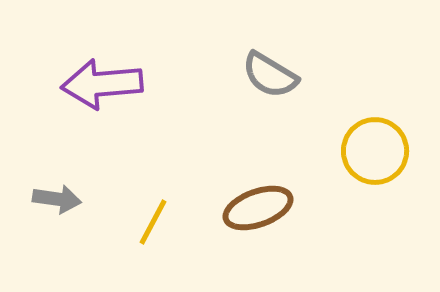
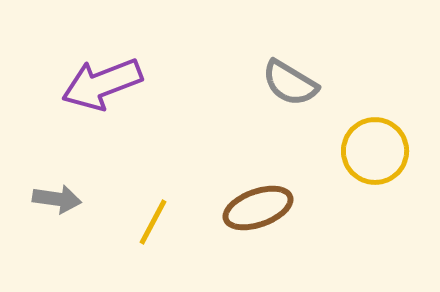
gray semicircle: moved 20 px right, 8 px down
purple arrow: rotated 16 degrees counterclockwise
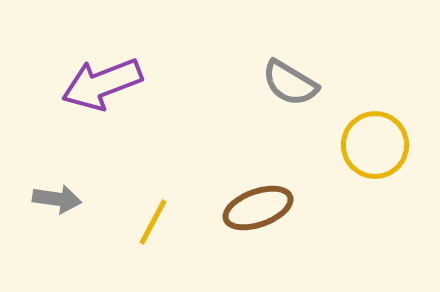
yellow circle: moved 6 px up
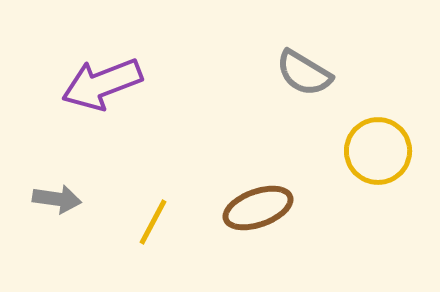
gray semicircle: moved 14 px right, 10 px up
yellow circle: moved 3 px right, 6 px down
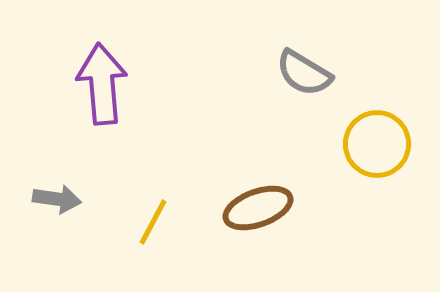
purple arrow: rotated 106 degrees clockwise
yellow circle: moved 1 px left, 7 px up
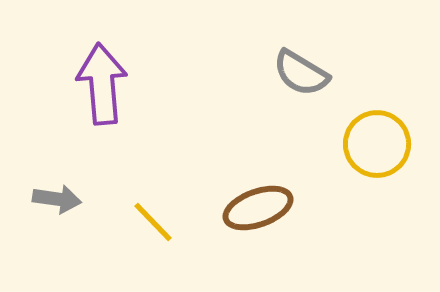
gray semicircle: moved 3 px left
yellow line: rotated 72 degrees counterclockwise
